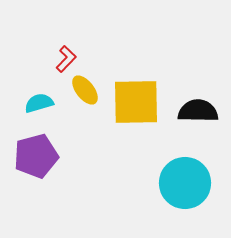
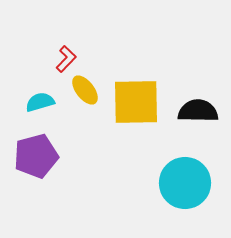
cyan semicircle: moved 1 px right, 1 px up
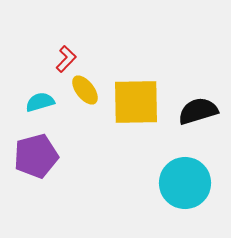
black semicircle: rotated 18 degrees counterclockwise
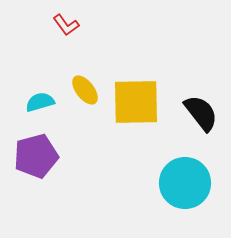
red L-shape: moved 34 px up; rotated 100 degrees clockwise
black semicircle: moved 3 px right, 2 px down; rotated 69 degrees clockwise
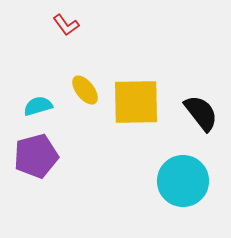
cyan semicircle: moved 2 px left, 4 px down
cyan circle: moved 2 px left, 2 px up
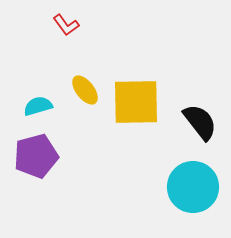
black semicircle: moved 1 px left, 9 px down
cyan circle: moved 10 px right, 6 px down
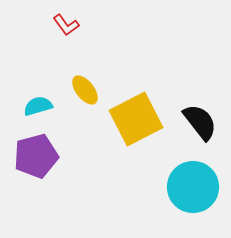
yellow square: moved 17 px down; rotated 26 degrees counterclockwise
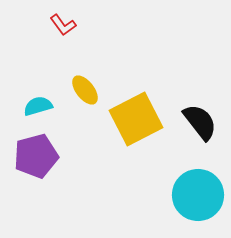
red L-shape: moved 3 px left
cyan circle: moved 5 px right, 8 px down
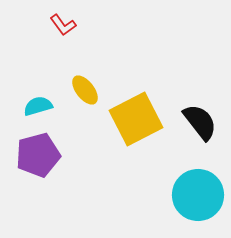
purple pentagon: moved 2 px right, 1 px up
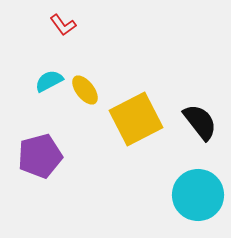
cyan semicircle: moved 11 px right, 25 px up; rotated 12 degrees counterclockwise
purple pentagon: moved 2 px right, 1 px down
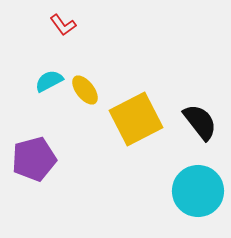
purple pentagon: moved 6 px left, 3 px down
cyan circle: moved 4 px up
